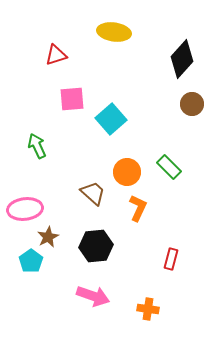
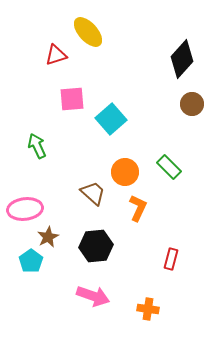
yellow ellipse: moved 26 px left; rotated 40 degrees clockwise
orange circle: moved 2 px left
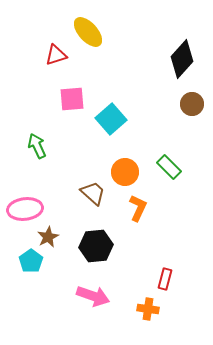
red rectangle: moved 6 px left, 20 px down
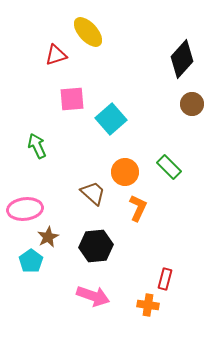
orange cross: moved 4 px up
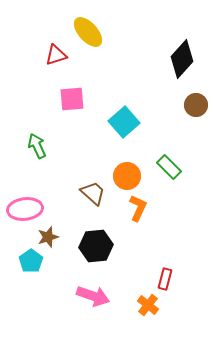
brown circle: moved 4 px right, 1 px down
cyan square: moved 13 px right, 3 px down
orange circle: moved 2 px right, 4 px down
brown star: rotated 10 degrees clockwise
orange cross: rotated 30 degrees clockwise
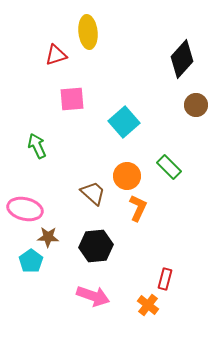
yellow ellipse: rotated 36 degrees clockwise
pink ellipse: rotated 20 degrees clockwise
brown star: rotated 20 degrees clockwise
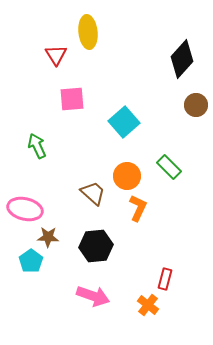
red triangle: rotated 45 degrees counterclockwise
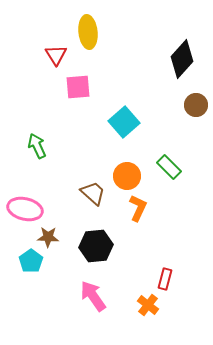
pink square: moved 6 px right, 12 px up
pink arrow: rotated 144 degrees counterclockwise
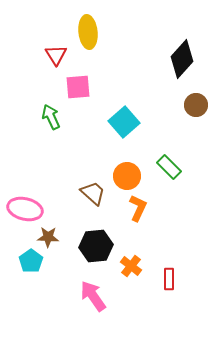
green arrow: moved 14 px right, 29 px up
red rectangle: moved 4 px right; rotated 15 degrees counterclockwise
orange cross: moved 17 px left, 39 px up
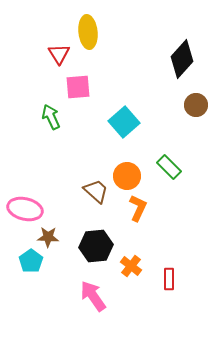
red triangle: moved 3 px right, 1 px up
brown trapezoid: moved 3 px right, 2 px up
